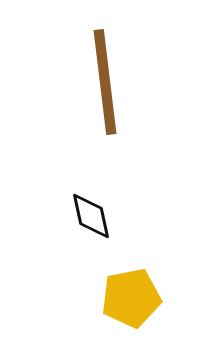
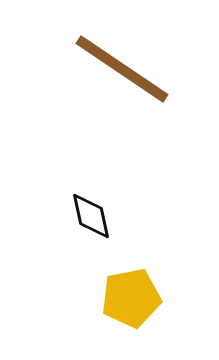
brown line: moved 17 px right, 13 px up; rotated 49 degrees counterclockwise
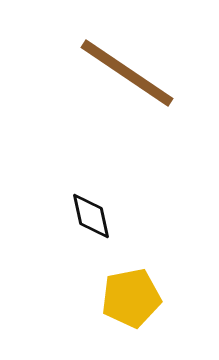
brown line: moved 5 px right, 4 px down
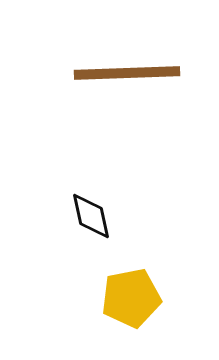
brown line: rotated 36 degrees counterclockwise
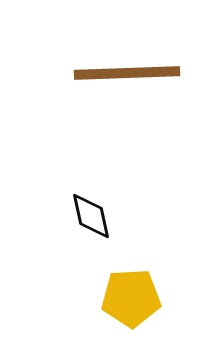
yellow pentagon: rotated 8 degrees clockwise
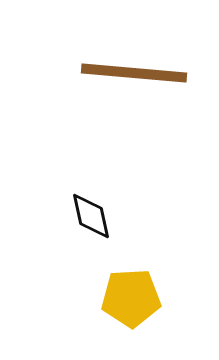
brown line: moved 7 px right; rotated 7 degrees clockwise
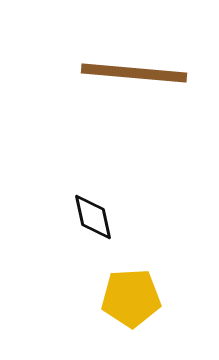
black diamond: moved 2 px right, 1 px down
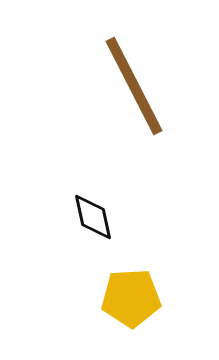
brown line: moved 13 px down; rotated 58 degrees clockwise
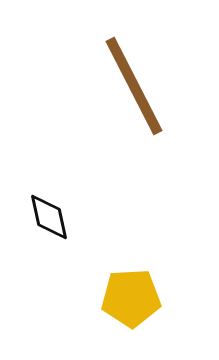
black diamond: moved 44 px left
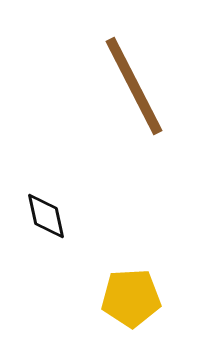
black diamond: moved 3 px left, 1 px up
